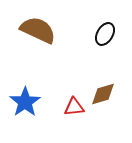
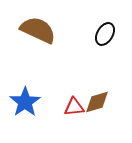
brown diamond: moved 6 px left, 8 px down
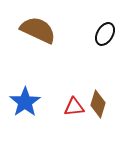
brown diamond: moved 1 px right, 2 px down; rotated 56 degrees counterclockwise
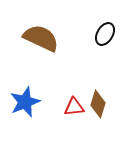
brown semicircle: moved 3 px right, 8 px down
blue star: rotated 12 degrees clockwise
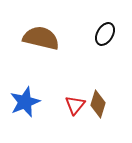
brown semicircle: rotated 12 degrees counterclockwise
red triangle: moved 1 px right, 2 px up; rotated 45 degrees counterclockwise
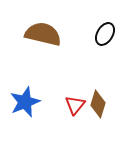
brown semicircle: moved 2 px right, 4 px up
